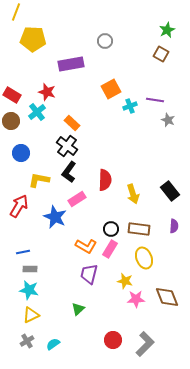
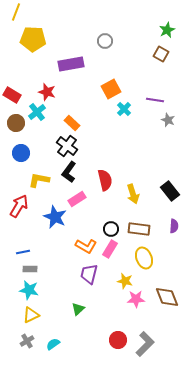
cyan cross at (130, 106): moved 6 px left, 3 px down; rotated 24 degrees counterclockwise
brown circle at (11, 121): moved 5 px right, 2 px down
red semicircle at (105, 180): rotated 15 degrees counterclockwise
red circle at (113, 340): moved 5 px right
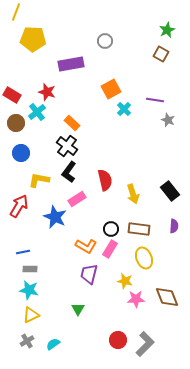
green triangle at (78, 309): rotated 16 degrees counterclockwise
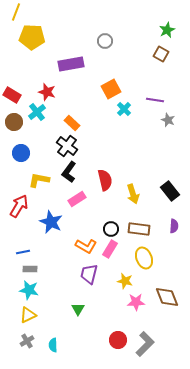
yellow pentagon at (33, 39): moved 1 px left, 2 px up
brown circle at (16, 123): moved 2 px left, 1 px up
blue star at (55, 217): moved 4 px left, 5 px down
pink star at (136, 299): moved 3 px down
yellow triangle at (31, 315): moved 3 px left
cyan semicircle at (53, 344): moved 1 px down; rotated 56 degrees counterclockwise
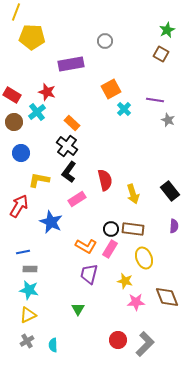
brown rectangle at (139, 229): moved 6 px left
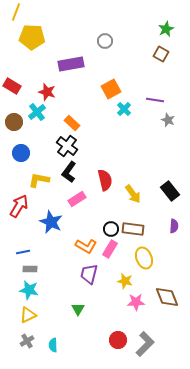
green star at (167, 30): moved 1 px left, 1 px up
red rectangle at (12, 95): moved 9 px up
yellow arrow at (133, 194): rotated 18 degrees counterclockwise
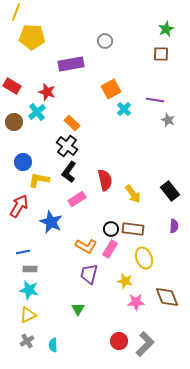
brown square at (161, 54): rotated 28 degrees counterclockwise
blue circle at (21, 153): moved 2 px right, 9 px down
red circle at (118, 340): moved 1 px right, 1 px down
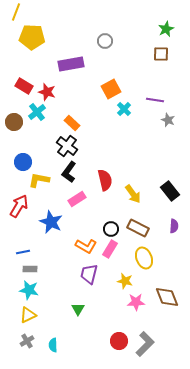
red rectangle at (12, 86): moved 12 px right
brown rectangle at (133, 229): moved 5 px right, 1 px up; rotated 20 degrees clockwise
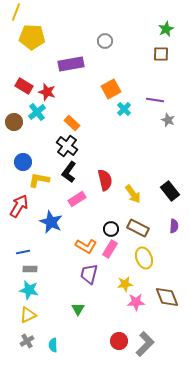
yellow star at (125, 281): moved 3 px down; rotated 21 degrees counterclockwise
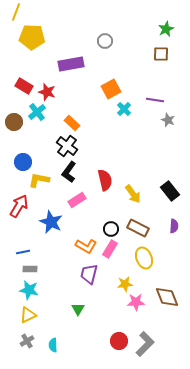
pink rectangle at (77, 199): moved 1 px down
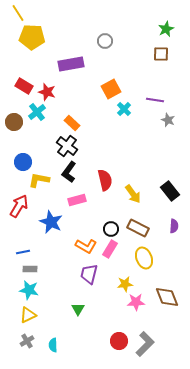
yellow line at (16, 12): moved 2 px right, 1 px down; rotated 54 degrees counterclockwise
pink rectangle at (77, 200): rotated 18 degrees clockwise
